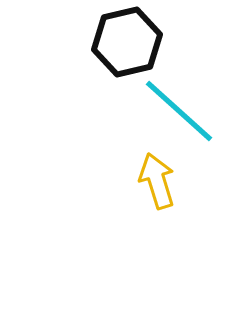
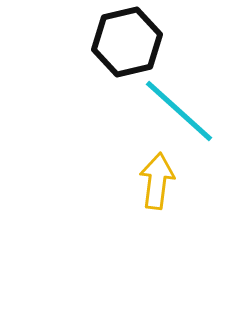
yellow arrow: rotated 24 degrees clockwise
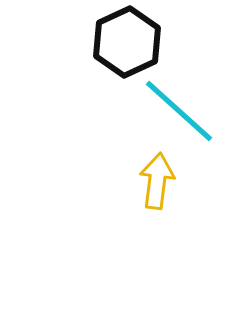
black hexagon: rotated 12 degrees counterclockwise
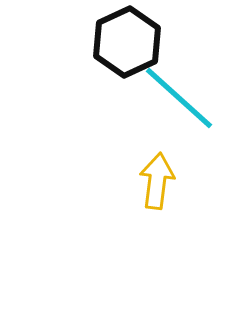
cyan line: moved 13 px up
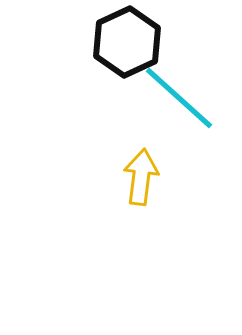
yellow arrow: moved 16 px left, 4 px up
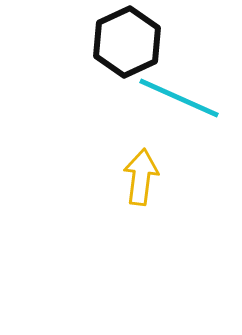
cyan line: rotated 18 degrees counterclockwise
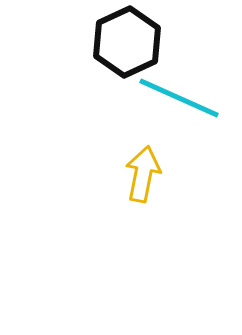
yellow arrow: moved 2 px right, 3 px up; rotated 4 degrees clockwise
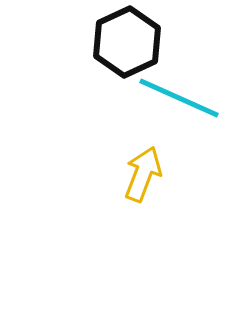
yellow arrow: rotated 10 degrees clockwise
